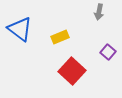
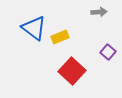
gray arrow: rotated 105 degrees counterclockwise
blue triangle: moved 14 px right, 1 px up
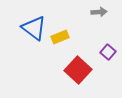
red square: moved 6 px right, 1 px up
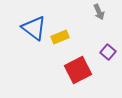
gray arrow: rotated 70 degrees clockwise
red square: rotated 20 degrees clockwise
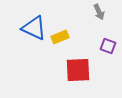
blue triangle: rotated 12 degrees counterclockwise
purple square: moved 6 px up; rotated 21 degrees counterclockwise
red square: rotated 24 degrees clockwise
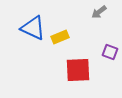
gray arrow: rotated 77 degrees clockwise
blue triangle: moved 1 px left
purple square: moved 2 px right, 6 px down
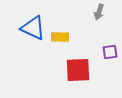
gray arrow: rotated 35 degrees counterclockwise
yellow rectangle: rotated 24 degrees clockwise
purple square: rotated 28 degrees counterclockwise
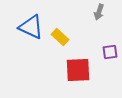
blue triangle: moved 2 px left, 1 px up
yellow rectangle: rotated 42 degrees clockwise
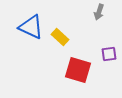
purple square: moved 1 px left, 2 px down
red square: rotated 20 degrees clockwise
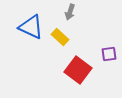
gray arrow: moved 29 px left
red square: rotated 20 degrees clockwise
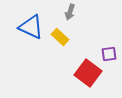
red square: moved 10 px right, 3 px down
